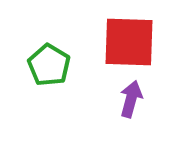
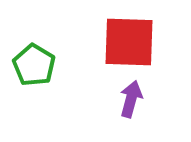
green pentagon: moved 15 px left
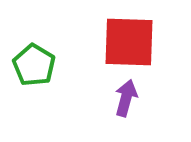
purple arrow: moved 5 px left, 1 px up
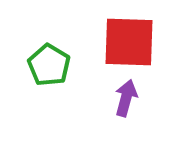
green pentagon: moved 15 px right
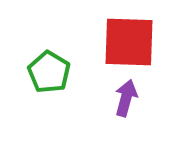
green pentagon: moved 7 px down
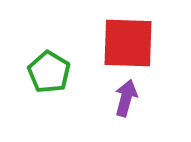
red square: moved 1 px left, 1 px down
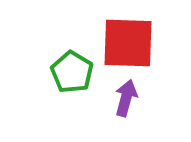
green pentagon: moved 23 px right
